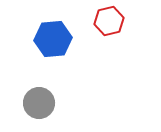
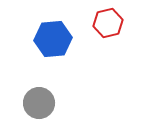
red hexagon: moved 1 px left, 2 px down
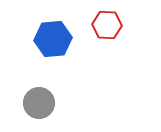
red hexagon: moved 1 px left, 2 px down; rotated 16 degrees clockwise
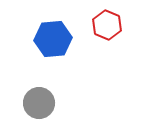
red hexagon: rotated 20 degrees clockwise
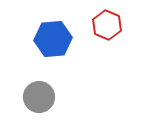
gray circle: moved 6 px up
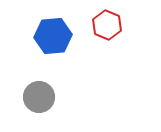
blue hexagon: moved 3 px up
